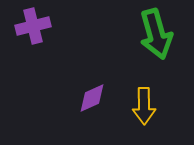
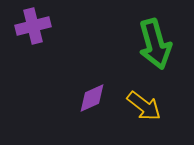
green arrow: moved 1 px left, 10 px down
yellow arrow: rotated 51 degrees counterclockwise
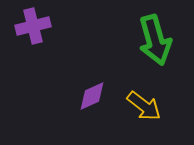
green arrow: moved 4 px up
purple diamond: moved 2 px up
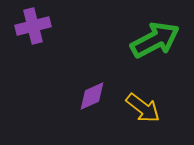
green arrow: rotated 102 degrees counterclockwise
yellow arrow: moved 1 px left, 2 px down
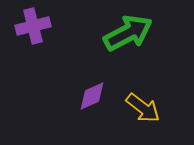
green arrow: moved 27 px left, 7 px up
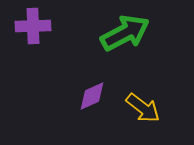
purple cross: rotated 12 degrees clockwise
green arrow: moved 3 px left
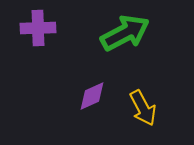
purple cross: moved 5 px right, 2 px down
yellow arrow: rotated 24 degrees clockwise
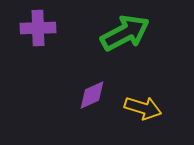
purple diamond: moved 1 px up
yellow arrow: rotated 45 degrees counterclockwise
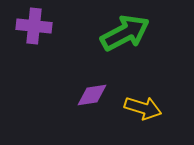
purple cross: moved 4 px left, 2 px up; rotated 8 degrees clockwise
purple diamond: rotated 16 degrees clockwise
